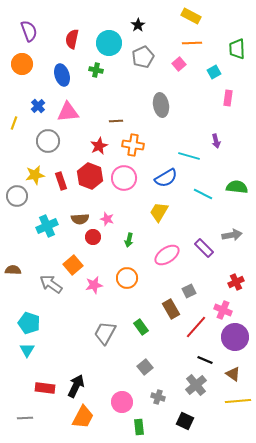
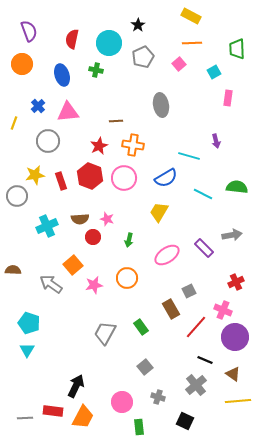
red rectangle at (45, 388): moved 8 px right, 23 px down
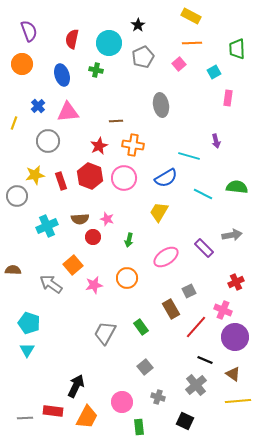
pink ellipse at (167, 255): moved 1 px left, 2 px down
orange trapezoid at (83, 417): moved 4 px right
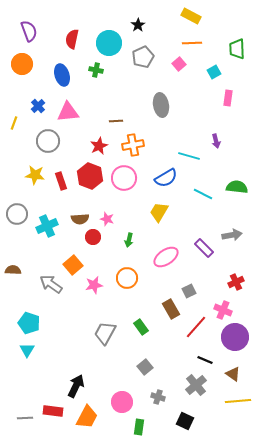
orange cross at (133, 145): rotated 20 degrees counterclockwise
yellow star at (35, 175): rotated 18 degrees clockwise
gray circle at (17, 196): moved 18 px down
green rectangle at (139, 427): rotated 14 degrees clockwise
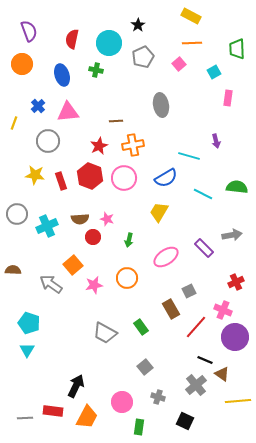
gray trapezoid at (105, 333): rotated 90 degrees counterclockwise
brown triangle at (233, 374): moved 11 px left
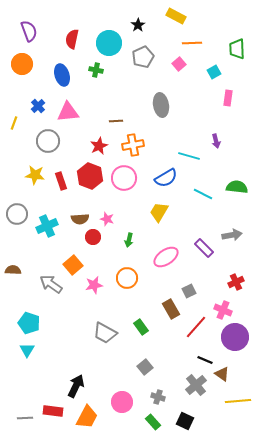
yellow rectangle at (191, 16): moved 15 px left
green rectangle at (139, 427): moved 14 px right, 5 px up; rotated 49 degrees counterclockwise
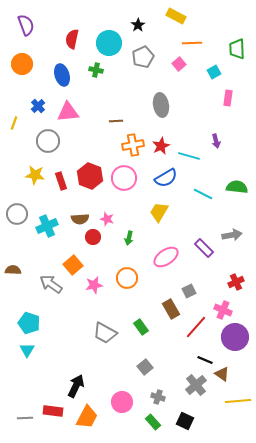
purple semicircle at (29, 31): moved 3 px left, 6 px up
red star at (99, 146): moved 62 px right
green arrow at (129, 240): moved 2 px up
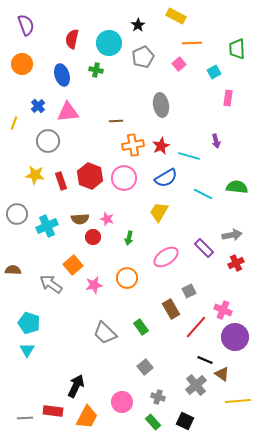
red cross at (236, 282): moved 19 px up
gray trapezoid at (105, 333): rotated 15 degrees clockwise
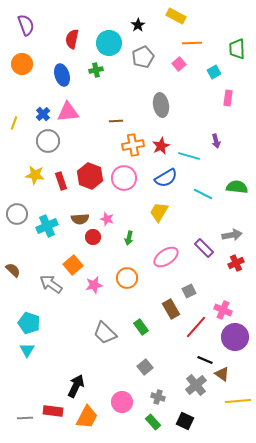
green cross at (96, 70): rotated 24 degrees counterclockwise
blue cross at (38, 106): moved 5 px right, 8 px down
brown semicircle at (13, 270): rotated 42 degrees clockwise
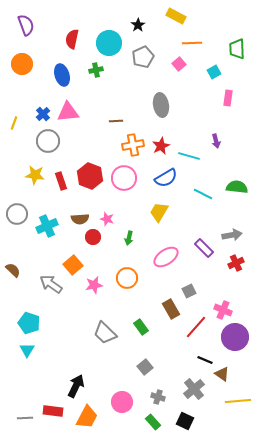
gray cross at (196, 385): moved 2 px left, 4 px down
